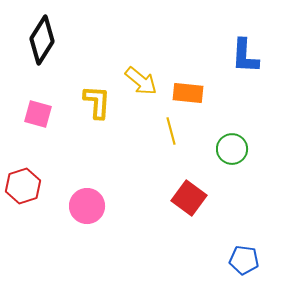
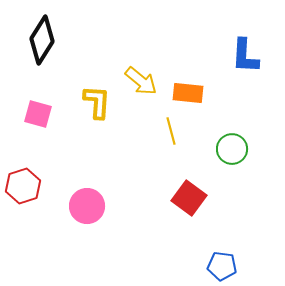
blue pentagon: moved 22 px left, 6 px down
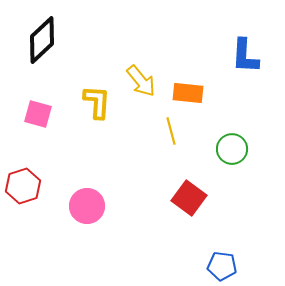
black diamond: rotated 15 degrees clockwise
yellow arrow: rotated 12 degrees clockwise
